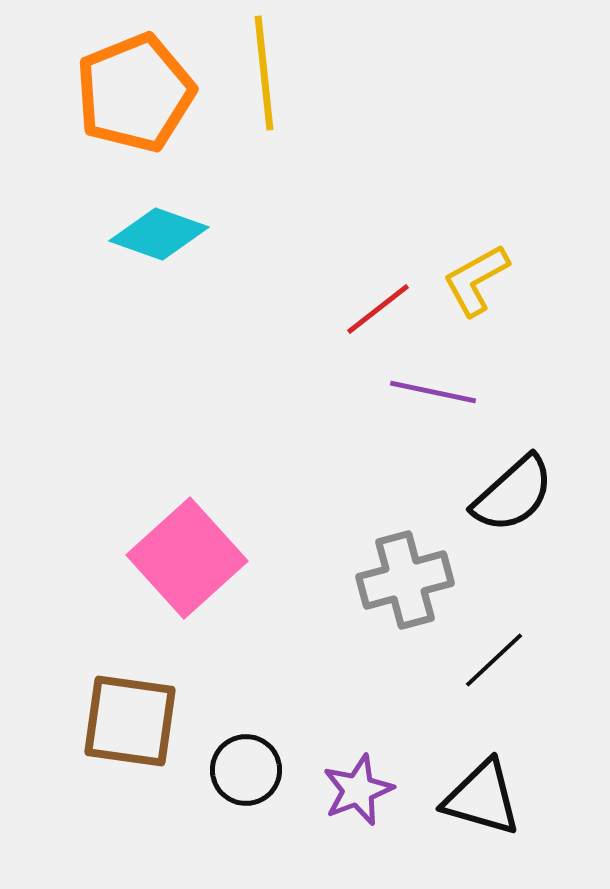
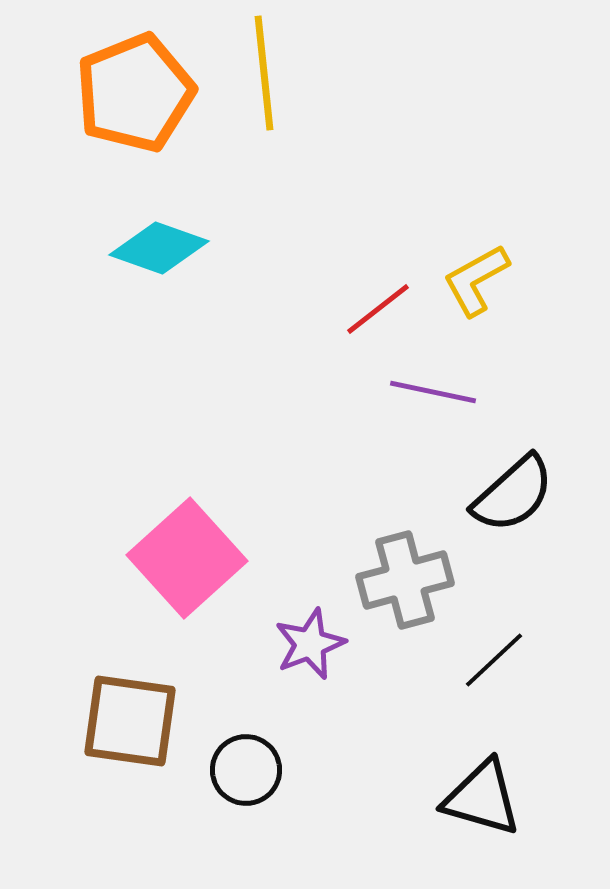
cyan diamond: moved 14 px down
purple star: moved 48 px left, 146 px up
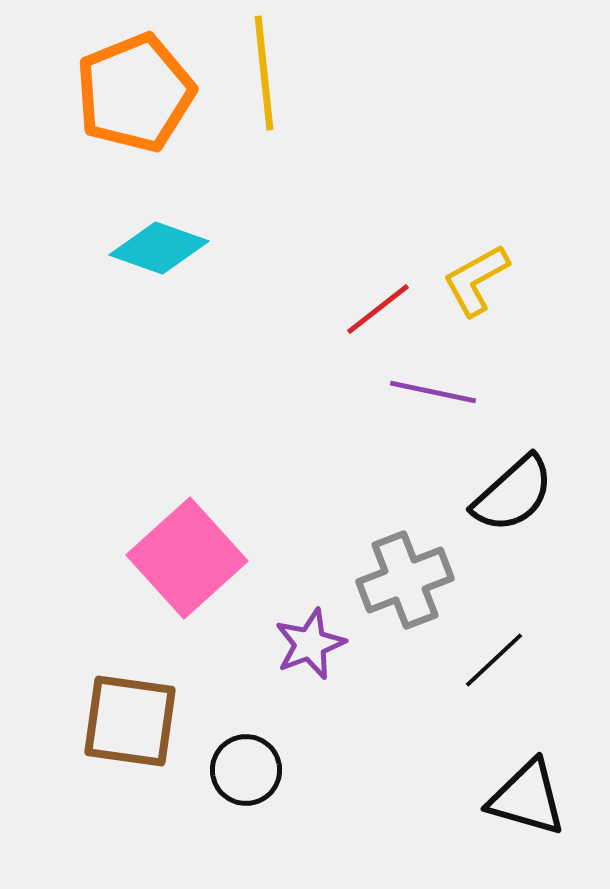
gray cross: rotated 6 degrees counterclockwise
black triangle: moved 45 px right
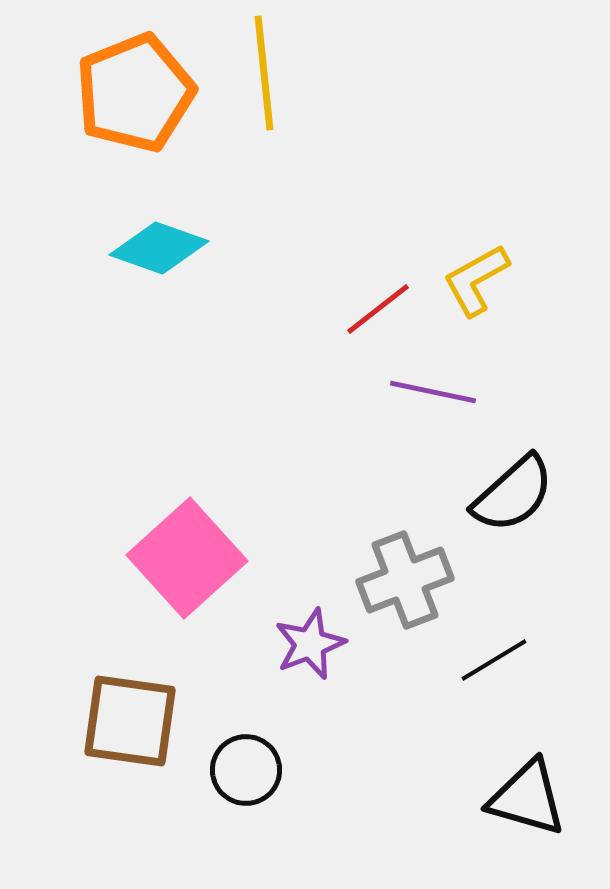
black line: rotated 12 degrees clockwise
